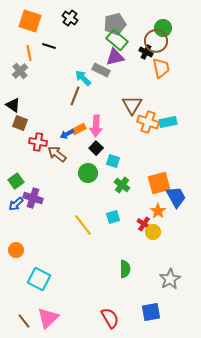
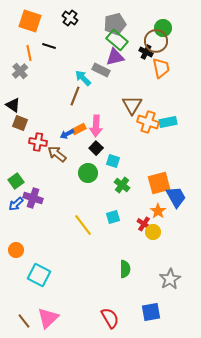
cyan square at (39, 279): moved 4 px up
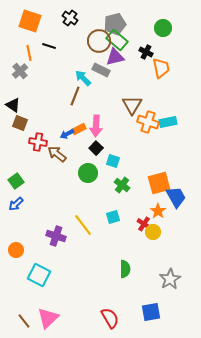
brown circle at (156, 41): moved 57 px left
purple cross at (33, 198): moved 23 px right, 38 px down
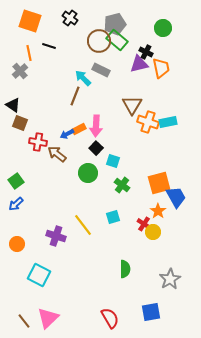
purple triangle at (115, 57): moved 24 px right, 7 px down
orange circle at (16, 250): moved 1 px right, 6 px up
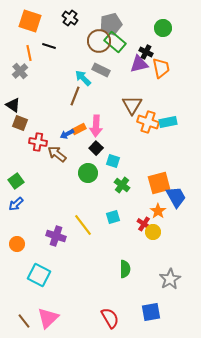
gray pentagon at (115, 24): moved 4 px left
green rectangle at (117, 40): moved 2 px left, 2 px down
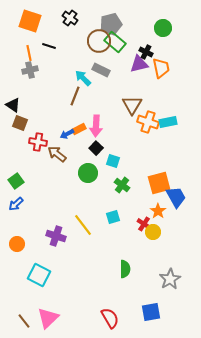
gray cross at (20, 71): moved 10 px right, 1 px up; rotated 28 degrees clockwise
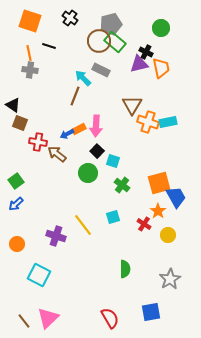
green circle at (163, 28): moved 2 px left
gray cross at (30, 70): rotated 21 degrees clockwise
black square at (96, 148): moved 1 px right, 3 px down
yellow circle at (153, 232): moved 15 px right, 3 px down
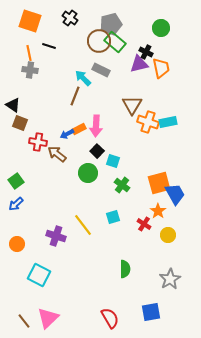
blue trapezoid at (176, 197): moved 1 px left, 3 px up
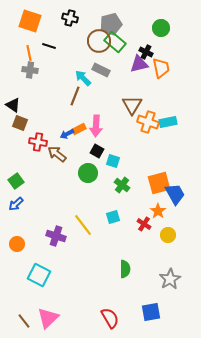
black cross at (70, 18): rotated 21 degrees counterclockwise
black square at (97, 151): rotated 16 degrees counterclockwise
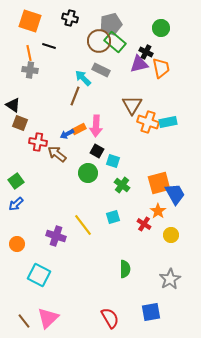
yellow circle at (168, 235): moved 3 px right
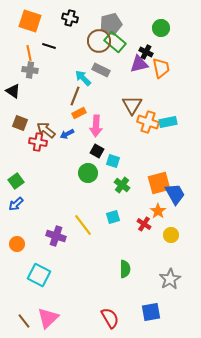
black triangle at (13, 105): moved 14 px up
orange rectangle at (79, 129): moved 16 px up
brown arrow at (57, 154): moved 11 px left, 24 px up
